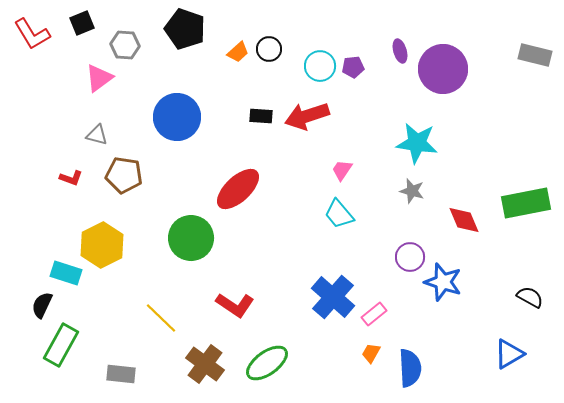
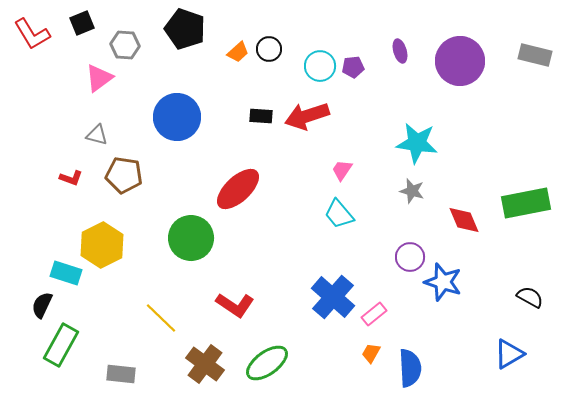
purple circle at (443, 69): moved 17 px right, 8 px up
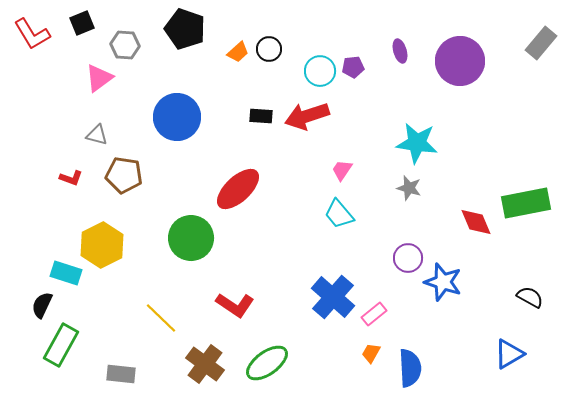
gray rectangle at (535, 55): moved 6 px right, 12 px up; rotated 64 degrees counterclockwise
cyan circle at (320, 66): moved 5 px down
gray star at (412, 191): moved 3 px left, 3 px up
red diamond at (464, 220): moved 12 px right, 2 px down
purple circle at (410, 257): moved 2 px left, 1 px down
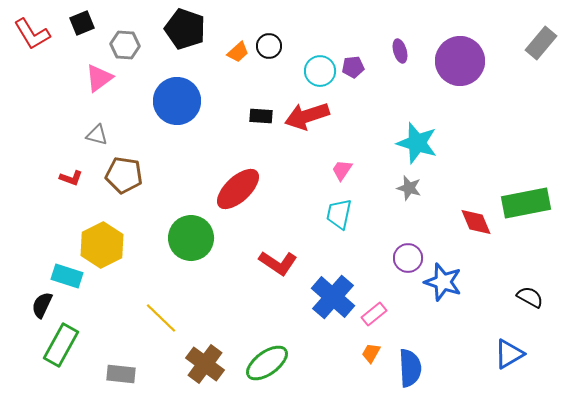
black circle at (269, 49): moved 3 px up
blue circle at (177, 117): moved 16 px up
cyan star at (417, 143): rotated 9 degrees clockwise
cyan trapezoid at (339, 214): rotated 52 degrees clockwise
cyan rectangle at (66, 273): moved 1 px right, 3 px down
red L-shape at (235, 305): moved 43 px right, 42 px up
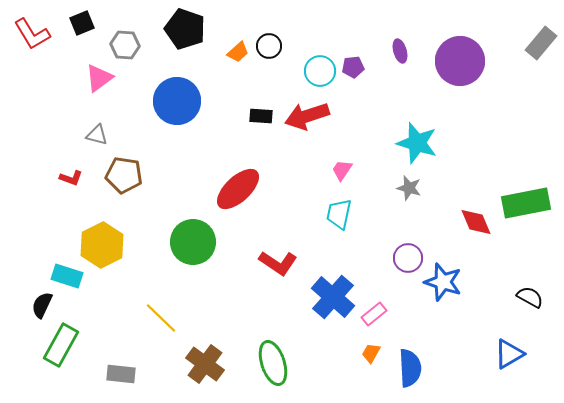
green circle at (191, 238): moved 2 px right, 4 px down
green ellipse at (267, 363): moved 6 px right; rotated 72 degrees counterclockwise
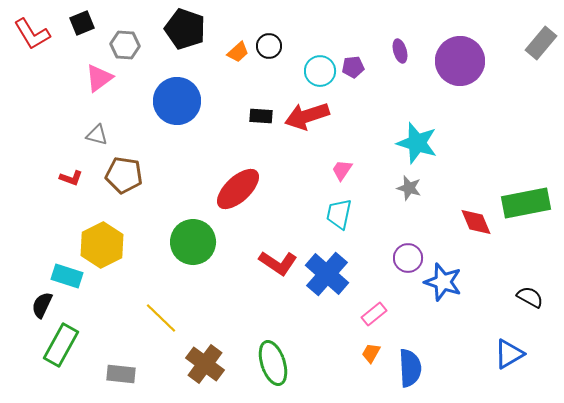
blue cross at (333, 297): moved 6 px left, 23 px up
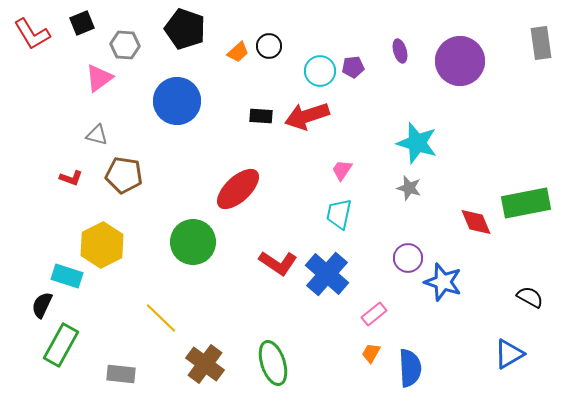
gray rectangle at (541, 43): rotated 48 degrees counterclockwise
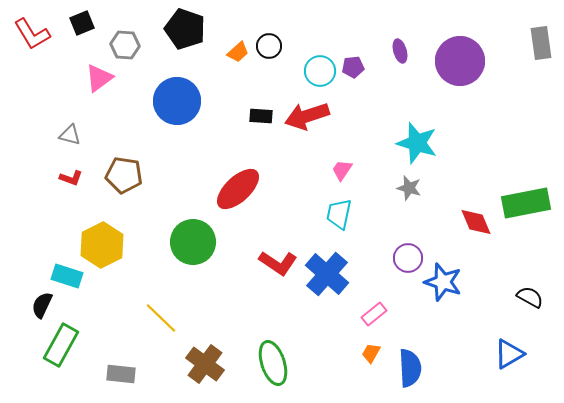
gray triangle at (97, 135): moved 27 px left
